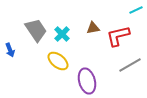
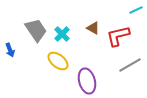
brown triangle: rotated 40 degrees clockwise
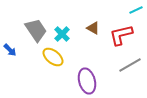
red L-shape: moved 3 px right, 1 px up
blue arrow: rotated 24 degrees counterclockwise
yellow ellipse: moved 5 px left, 4 px up
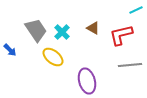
cyan cross: moved 2 px up
gray line: rotated 25 degrees clockwise
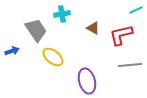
cyan cross: moved 18 px up; rotated 35 degrees clockwise
blue arrow: moved 2 px right, 1 px down; rotated 64 degrees counterclockwise
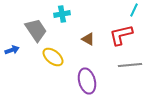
cyan line: moved 2 px left; rotated 40 degrees counterclockwise
brown triangle: moved 5 px left, 11 px down
blue arrow: moved 1 px up
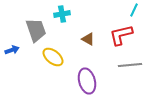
gray trapezoid: rotated 15 degrees clockwise
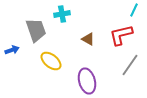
yellow ellipse: moved 2 px left, 4 px down
gray line: rotated 50 degrees counterclockwise
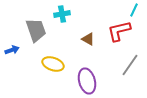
red L-shape: moved 2 px left, 4 px up
yellow ellipse: moved 2 px right, 3 px down; rotated 20 degrees counterclockwise
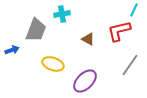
gray trapezoid: rotated 40 degrees clockwise
purple ellipse: moved 2 px left; rotated 60 degrees clockwise
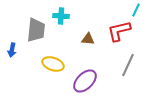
cyan line: moved 2 px right
cyan cross: moved 1 px left, 2 px down; rotated 14 degrees clockwise
gray trapezoid: rotated 15 degrees counterclockwise
brown triangle: rotated 24 degrees counterclockwise
blue arrow: rotated 120 degrees clockwise
gray line: moved 2 px left; rotated 10 degrees counterclockwise
